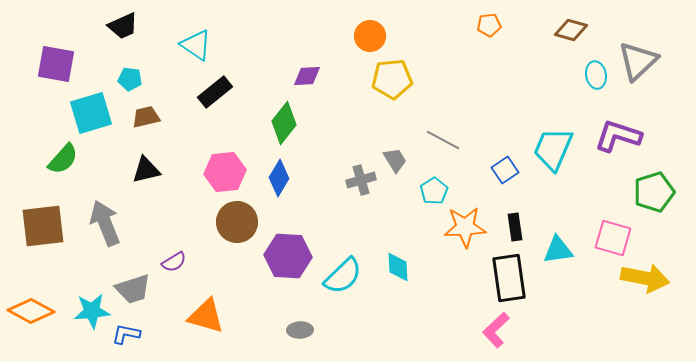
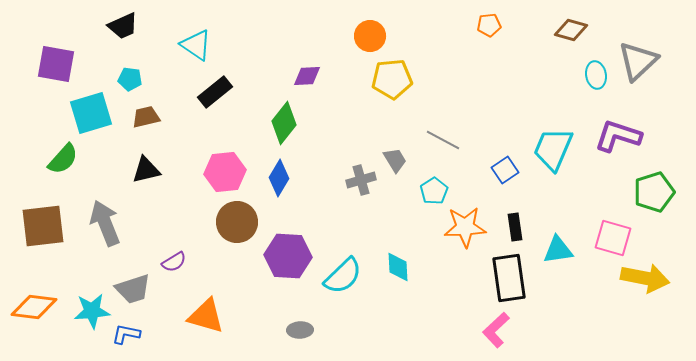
orange diamond at (31, 311): moved 3 px right, 4 px up; rotated 21 degrees counterclockwise
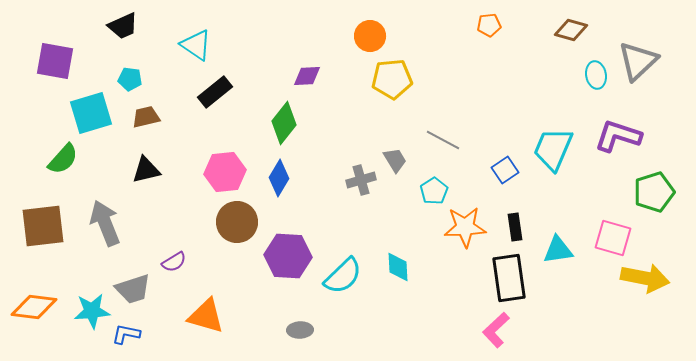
purple square at (56, 64): moved 1 px left, 3 px up
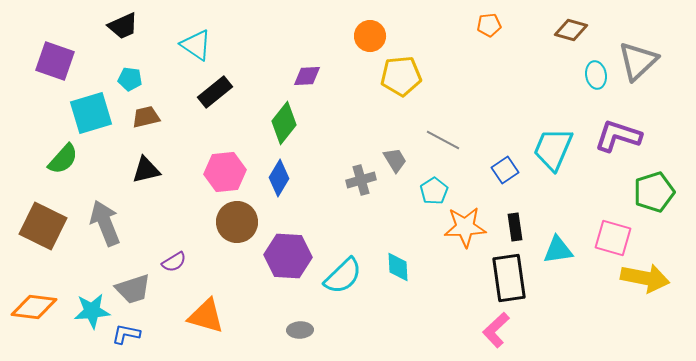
purple square at (55, 61): rotated 9 degrees clockwise
yellow pentagon at (392, 79): moved 9 px right, 3 px up
brown square at (43, 226): rotated 33 degrees clockwise
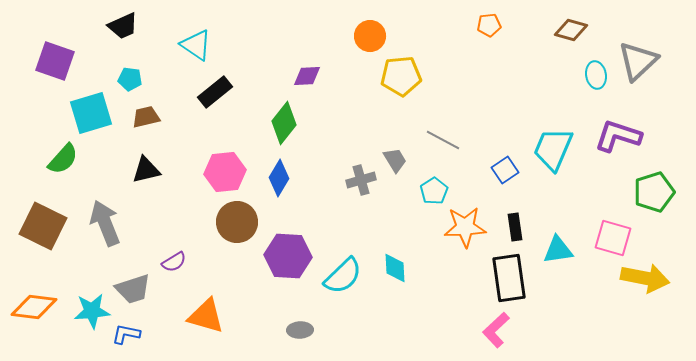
cyan diamond at (398, 267): moved 3 px left, 1 px down
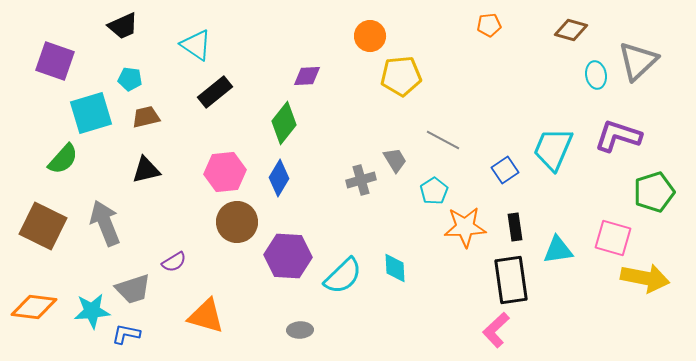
black rectangle at (509, 278): moved 2 px right, 2 px down
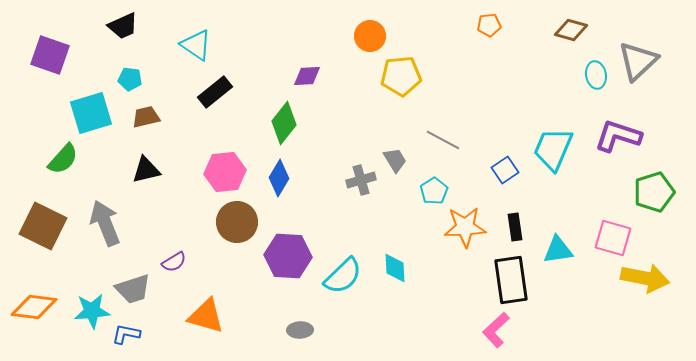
purple square at (55, 61): moved 5 px left, 6 px up
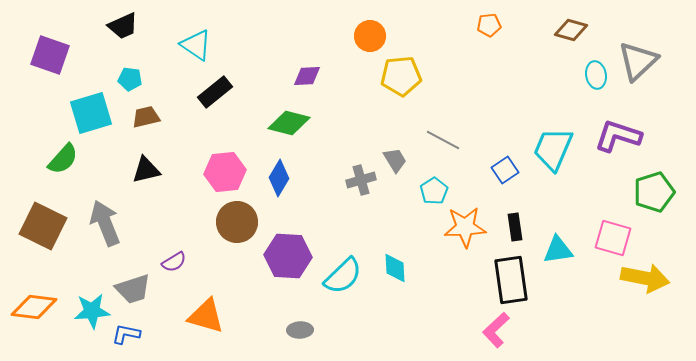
green diamond at (284, 123): moved 5 px right; rotated 66 degrees clockwise
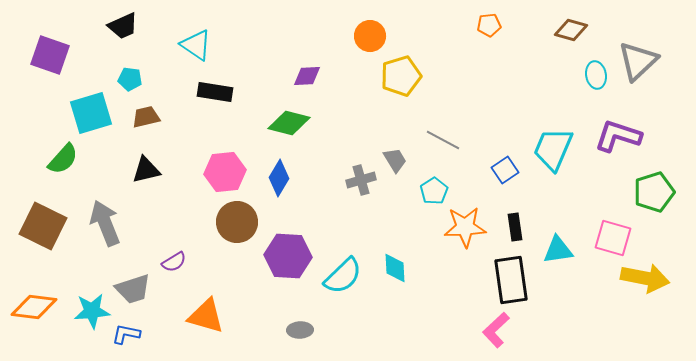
yellow pentagon at (401, 76): rotated 12 degrees counterclockwise
black rectangle at (215, 92): rotated 48 degrees clockwise
